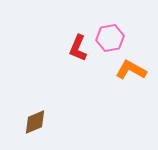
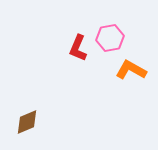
brown diamond: moved 8 px left
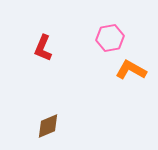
red L-shape: moved 35 px left
brown diamond: moved 21 px right, 4 px down
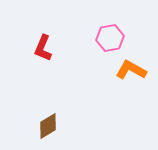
brown diamond: rotated 8 degrees counterclockwise
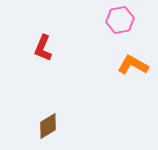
pink hexagon: moved 10 px right, 18 px up
orange L-shape: moved 2 px right, 5 px up
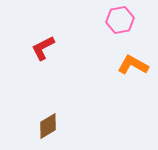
red L-shape: rotated 40 degrees clockwise
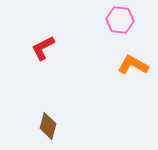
pink hexagon: rotated 16 degrees clockwise
brown diamond: rotated 44 degrees counterclockwise
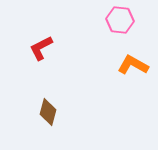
red L-shape: moved 2 px left
brown diamond: moved 14 px up
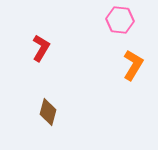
red L-shape: rotated 148 degrees clockwise
orange L-shape: rotated 92 degrees clockwise
